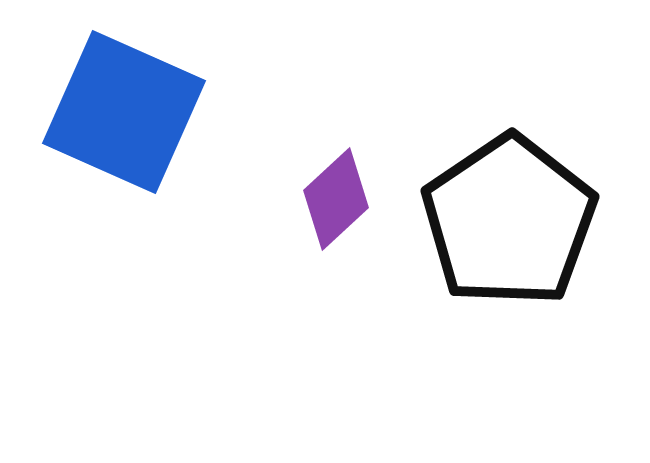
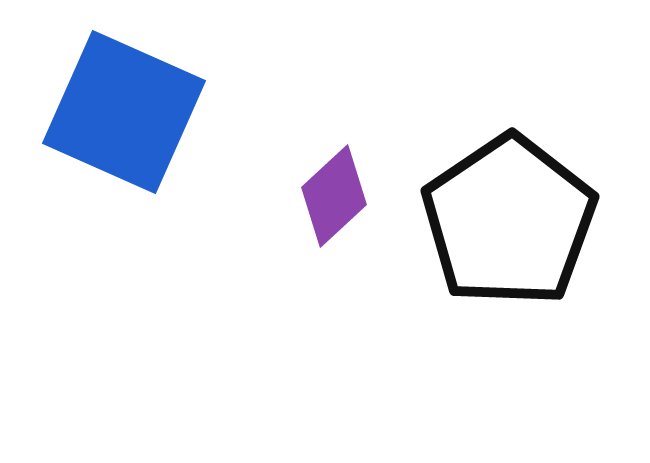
purple diamond: moved 2 px left, 3 px up
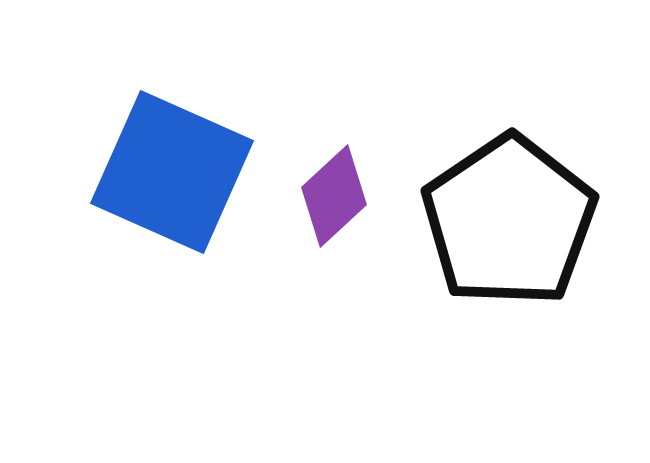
blue square: moved 48 px right, 60 px down
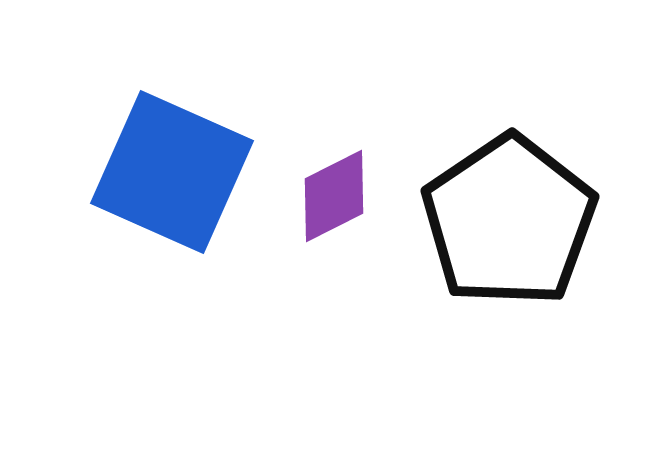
purple diamond: rotated 16 degrees clockwise
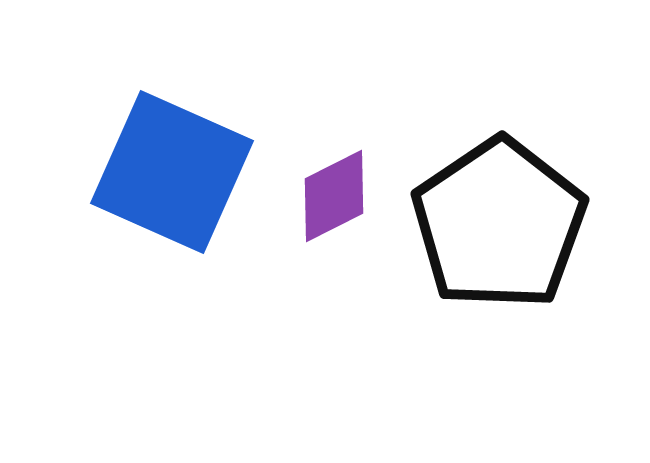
black pentagon: moved 10 px left, 3 px down
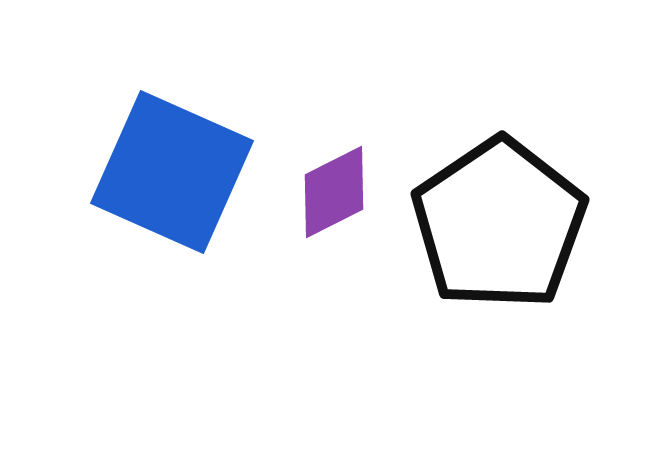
purple diamond: moved 4 px up
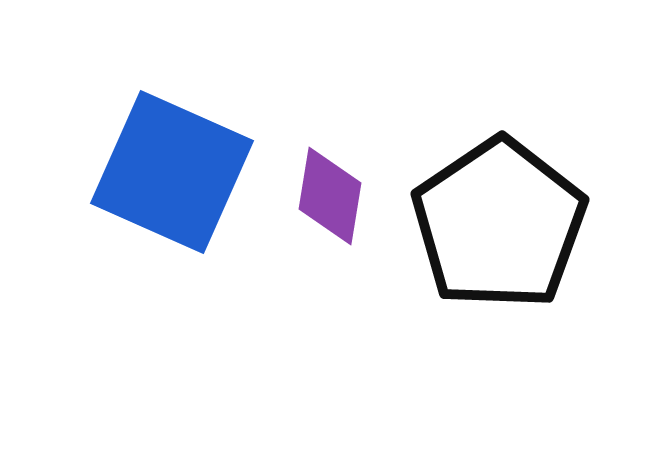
purple diamond: moved 4 px left, 4 px down; rotated 54 degrees counterclockwise
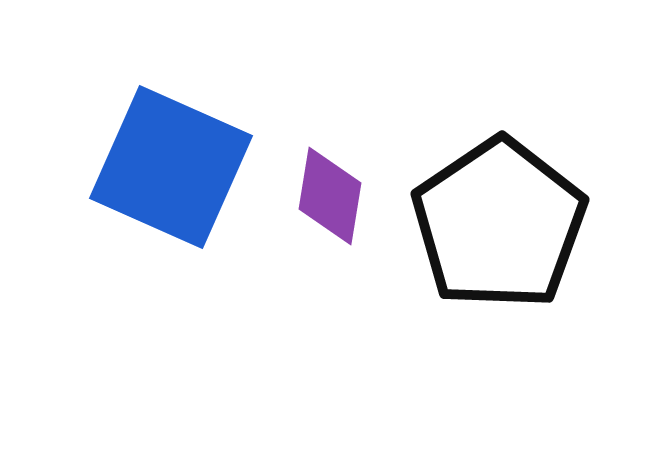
blue square: moved 1 px left, 5 px up
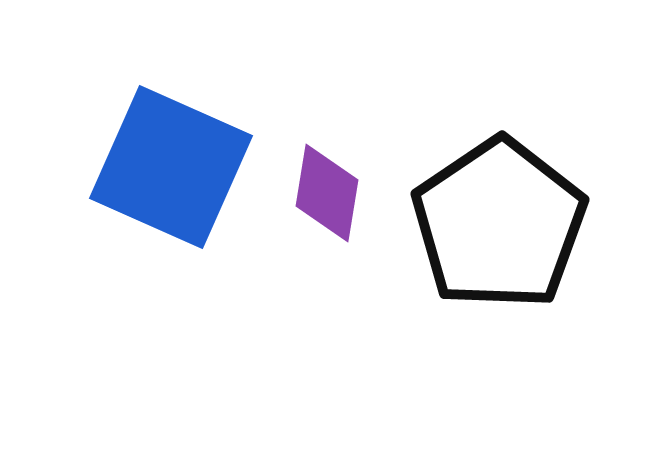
purple diamond: moved 3 px left, 3 px up
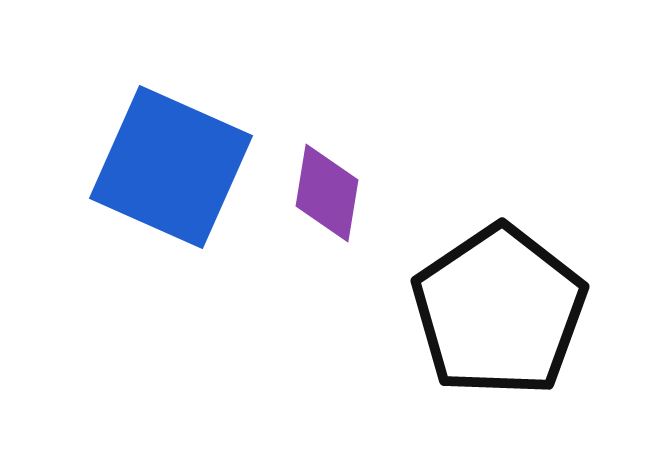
black pentagon: moved 87 px down
